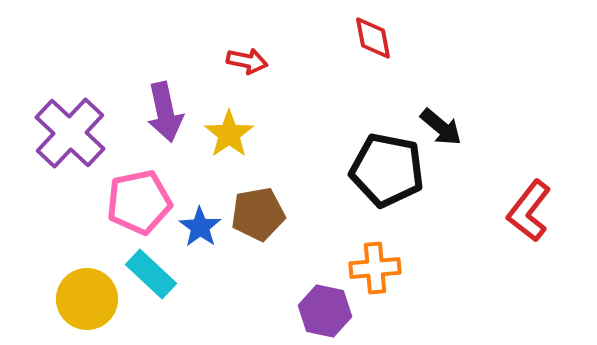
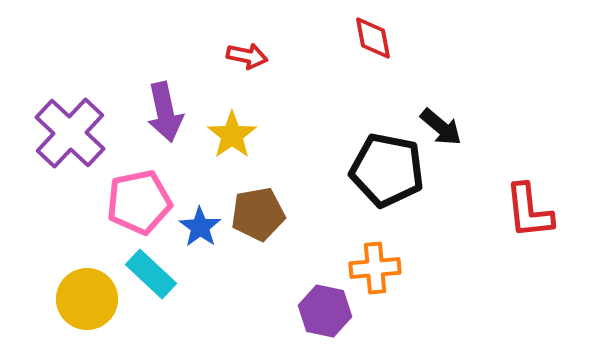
red arrow: moved 5 px up
yellow star: moved 3 px right, 1 px down
red L-shape: rotated 44 degrees counterclockwise
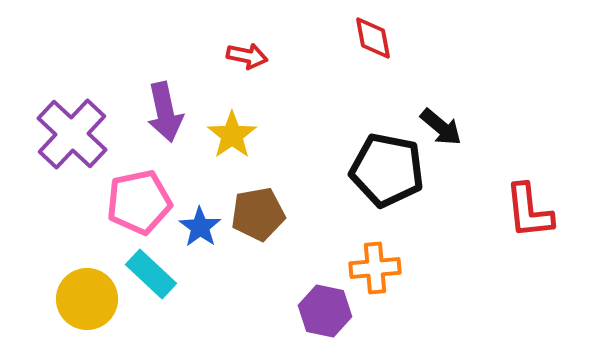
purple cross: moved 2 px right, 1 px down
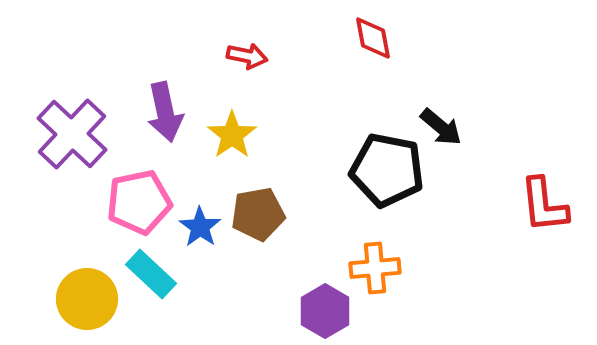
red L-shape: moved 15 px right, 6 px up
purple hexagon: rotated 18 degrees clockwise
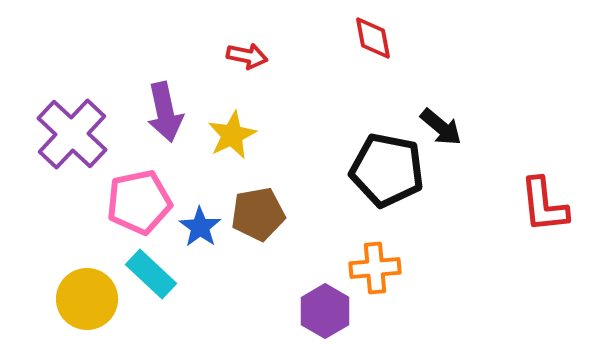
yellow star: rotated 9 degrees clockwise
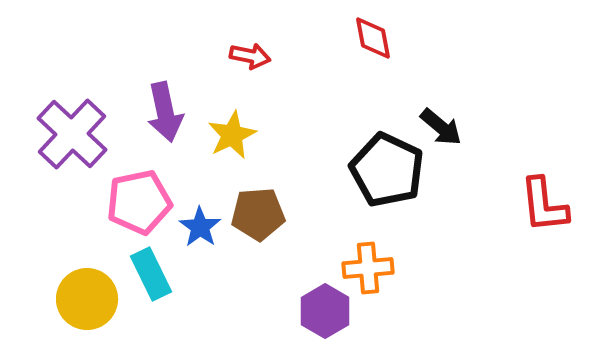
red arrow: moved 3 px right
black pentagon: rotated 14 degrees clockwise
brown pentagon: rotated 6 degrees clockwise
orange cross: moved 7 px left
cyan rectangle: rotated 21 degrees clockwise
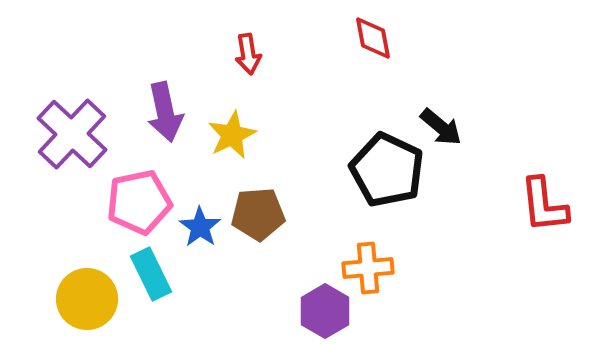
red arrow: moved 2 px left, 2 px up; rotated 69 degrees clockwise
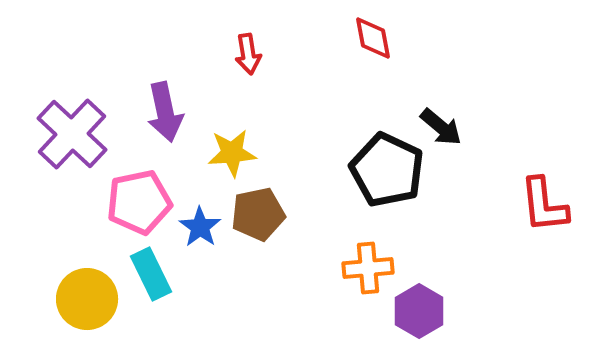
yellow star: moved 18 px down; rotated 21 degrees clockwise
brown pentagon: rotated 8 degrees counterclockwise
purple hexagon: moved 94 px right
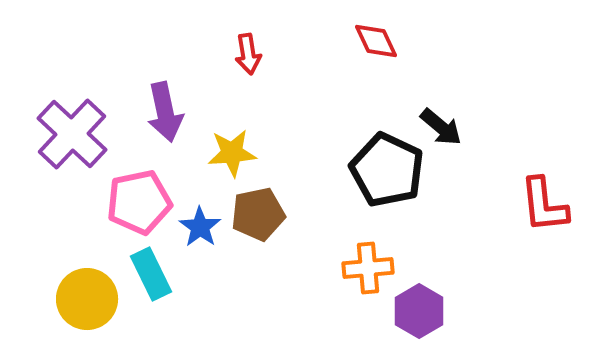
red diamond: moved 3 px right, 3 px down; rotated 15 degrees counterclockwise
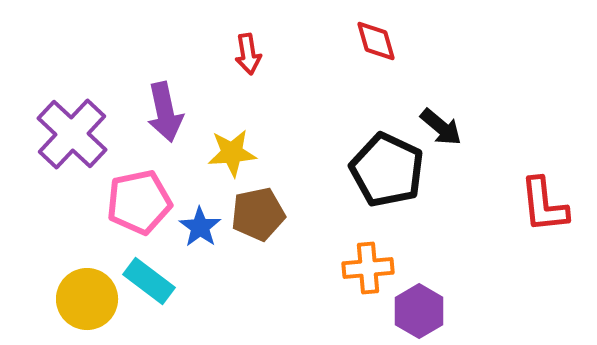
red diamond: rotated 9 degrees clockwise
cyan rectangle: moved 2 px left, 7 px down; rotated 27 degrees counterclockwise
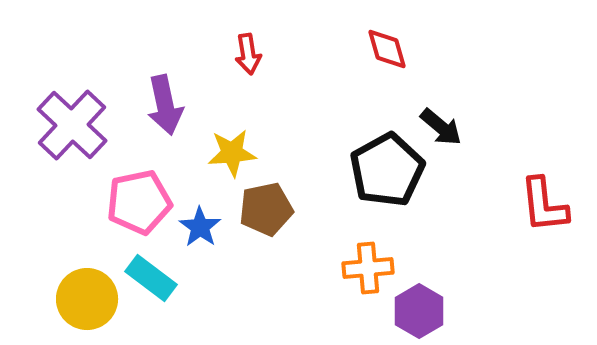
red diamond: moved 11 px right, 8 px down
purple arrow: moved 7 px up
purple cross: moved 9 px up
black pentagon: rotated 18 degrees clockwise
brown pentagon: moved 8 px right, 5 px up
cyan rectangle: moved 2 px right, 3 px up
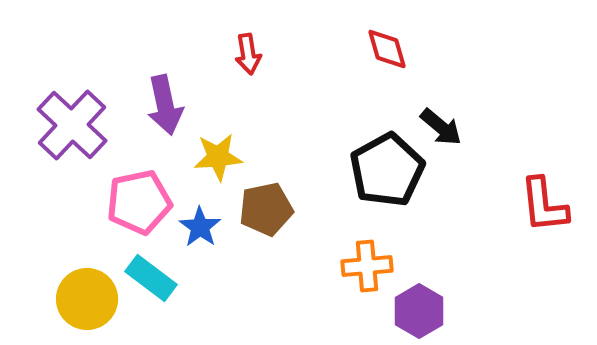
yellow star: moved 14 px left, 4 px down
orange cross: moved 1 px left, 2 px up
